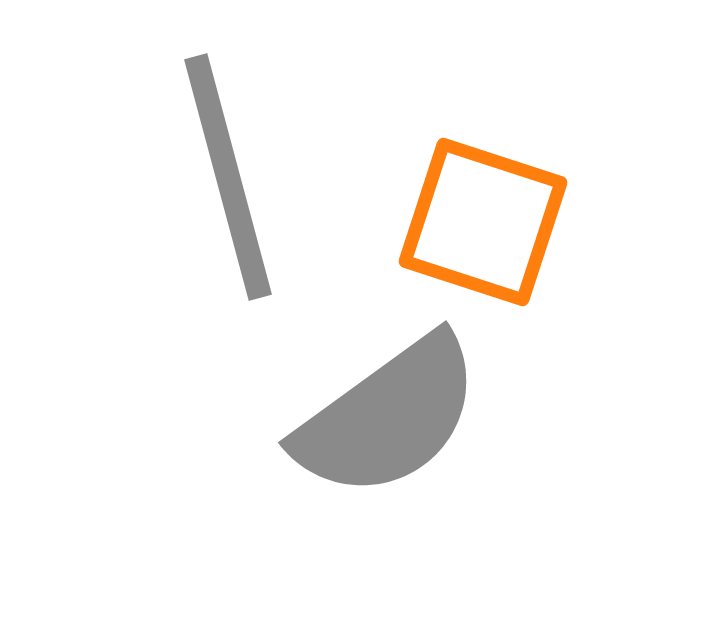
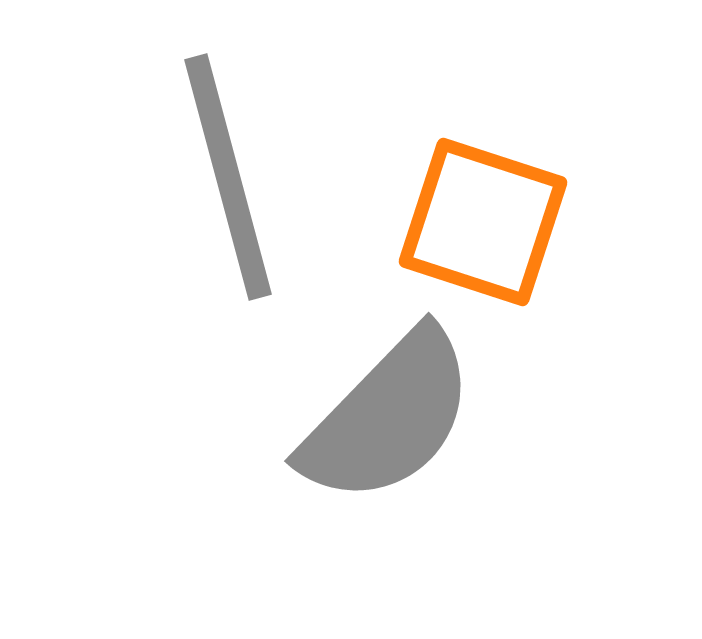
gray semicircle: rotated 10 degrees counterclockwise
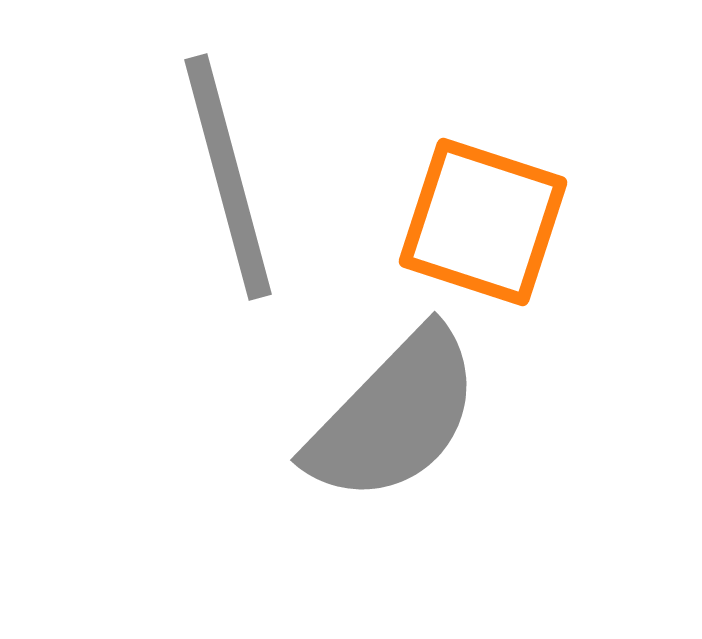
gray semicircle: moved 6 px right, 1 px up
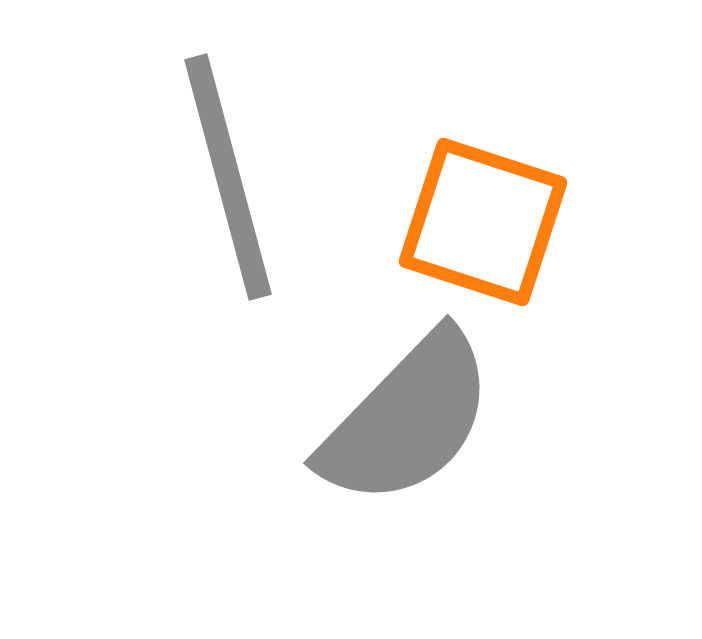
gray semicircle: moved 13 px right, 3 px down
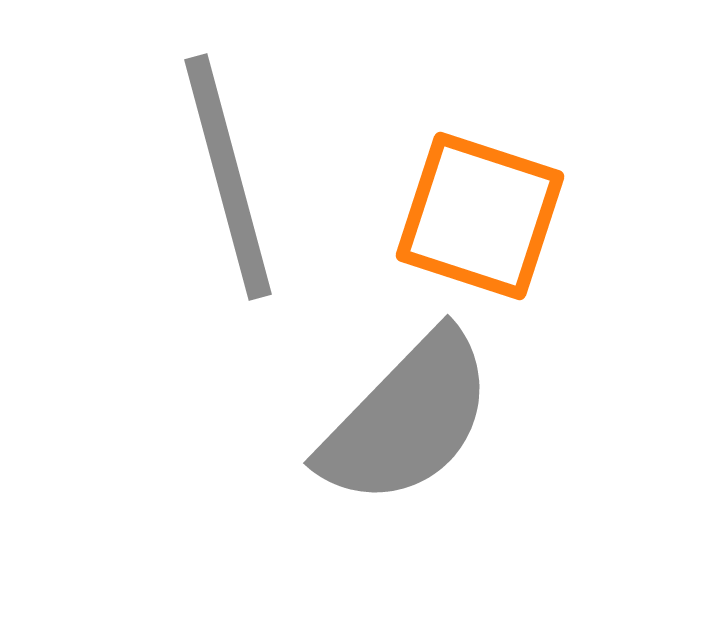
orange square: moved 3 px left, 6 px up
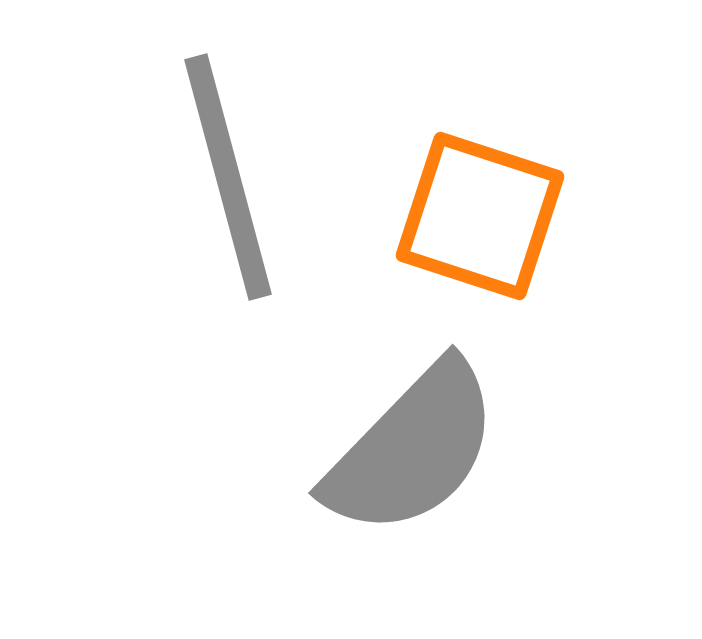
gray semicircle: moved 5 px right, 30 px down
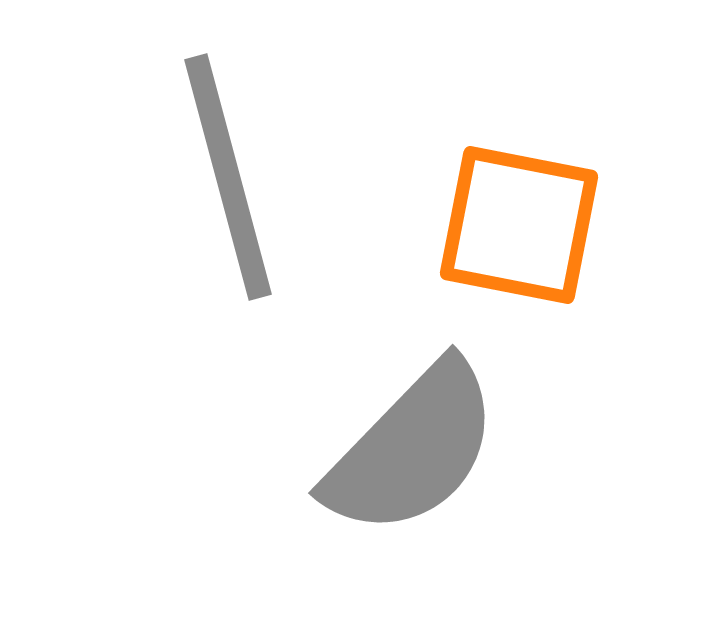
orange square: moved 39 px right, 9 px down; rotated 7 degrees counterclockwise
